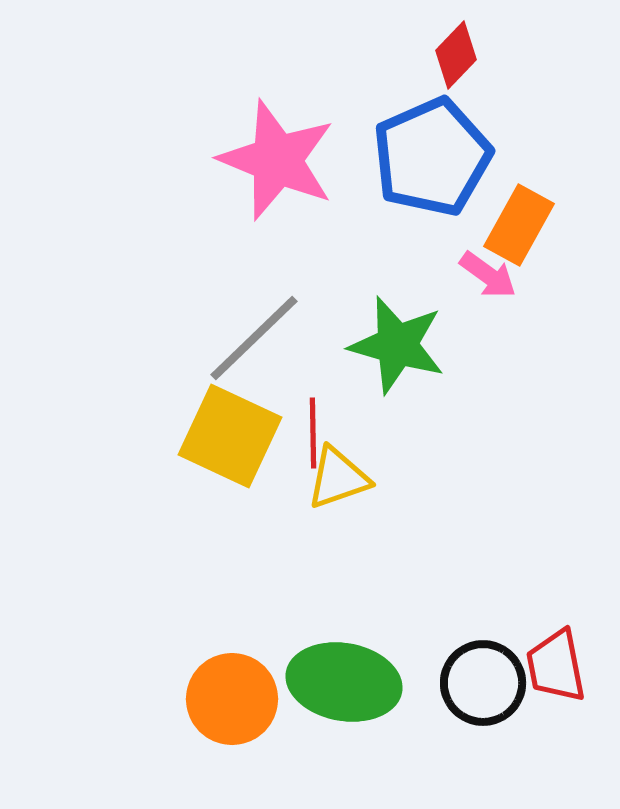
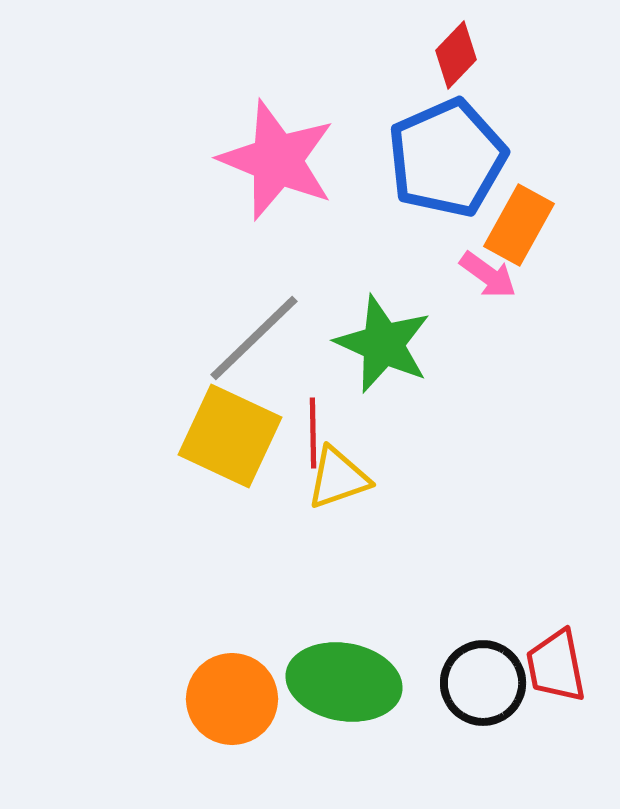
blue pentagon: moved 15 px right, 1 px down
green star: moved 14 px left, 1 px up; rotated 8 degrees clockwise
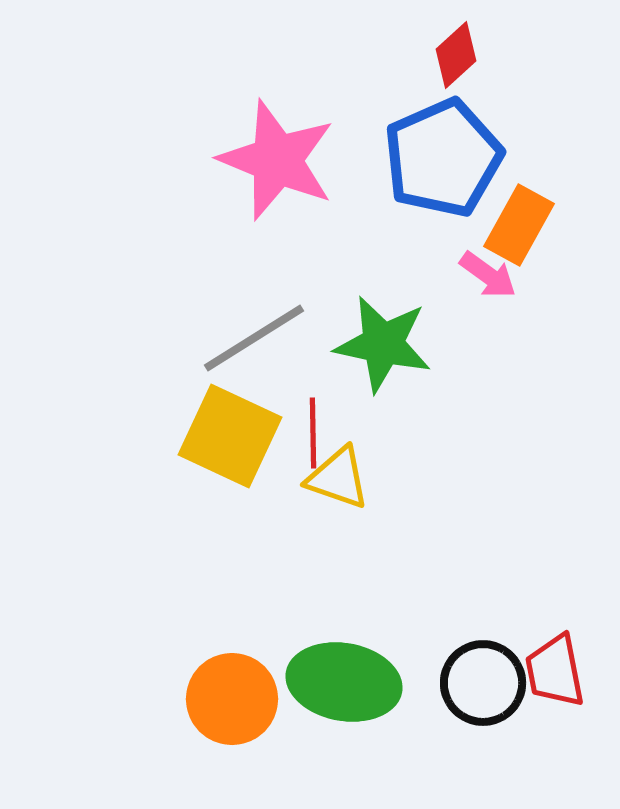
red diamond: rotated 4 degrees clockwise
blue pentagon: moved 4 px left
gray line: rotated 12 degrees clockwise
green star: rotated 12 degrees counterclockwise
yellow triangle: rotated 38 degrees clockwise
red trapezoid: moved 1 px left, 5 px down
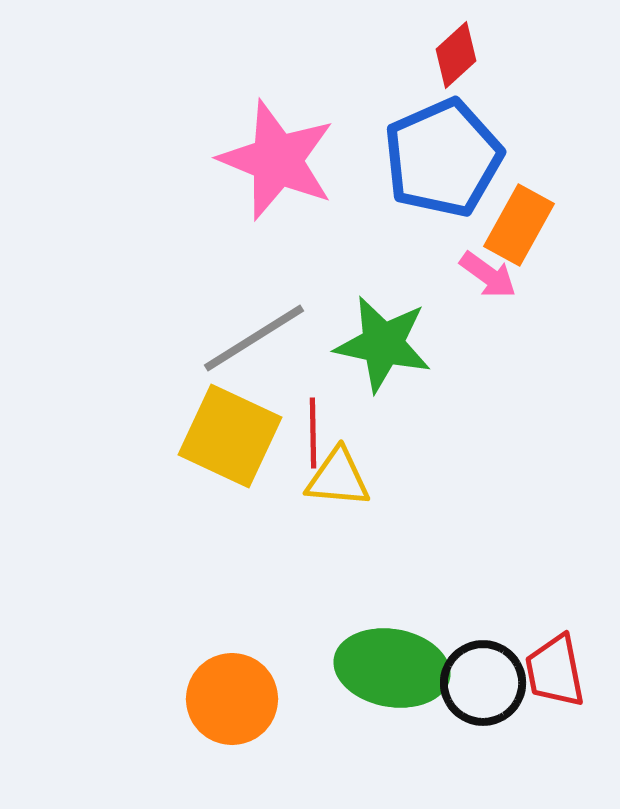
yellow triangle: rotated 14 degrees counterclockwise
green ellipse: moved 48 px right, 14 px up
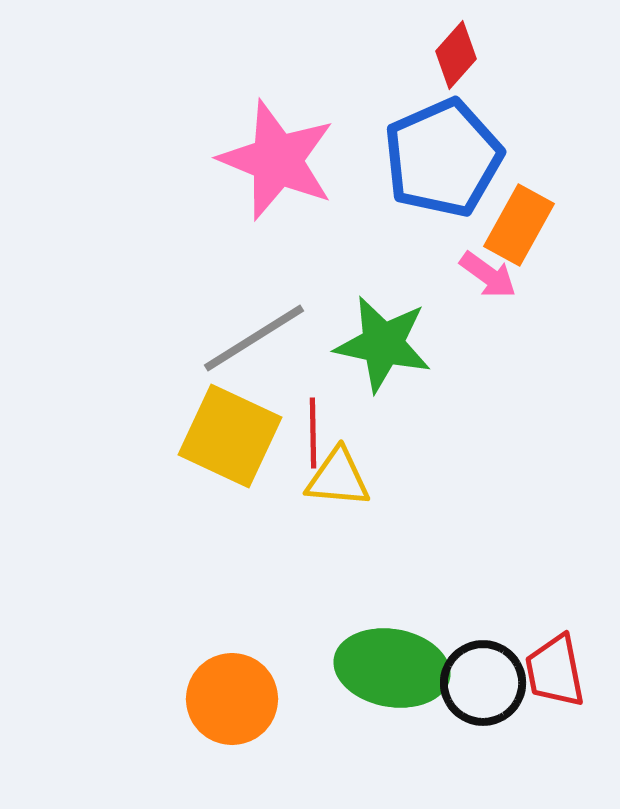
red diamond: rotated 6 degrees counterclockwise
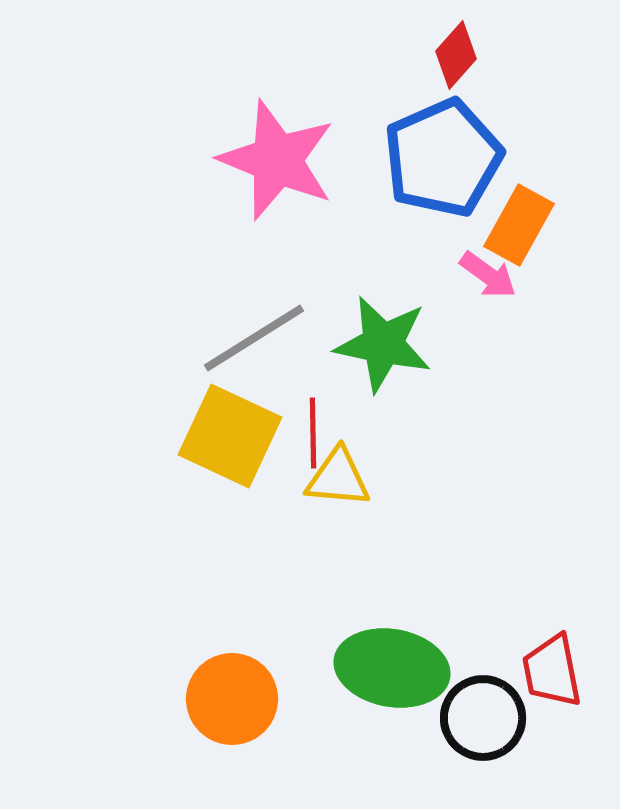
red trapezoid: moved 3 px left
black circle: moved 35 px down
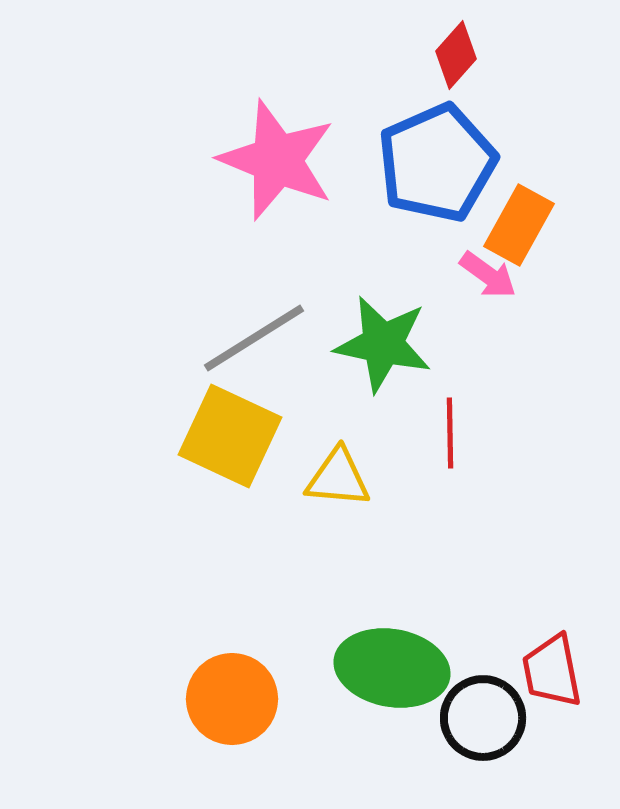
blue pentagon: moved 6 px left, 5 px down
red line: moved 137 px right
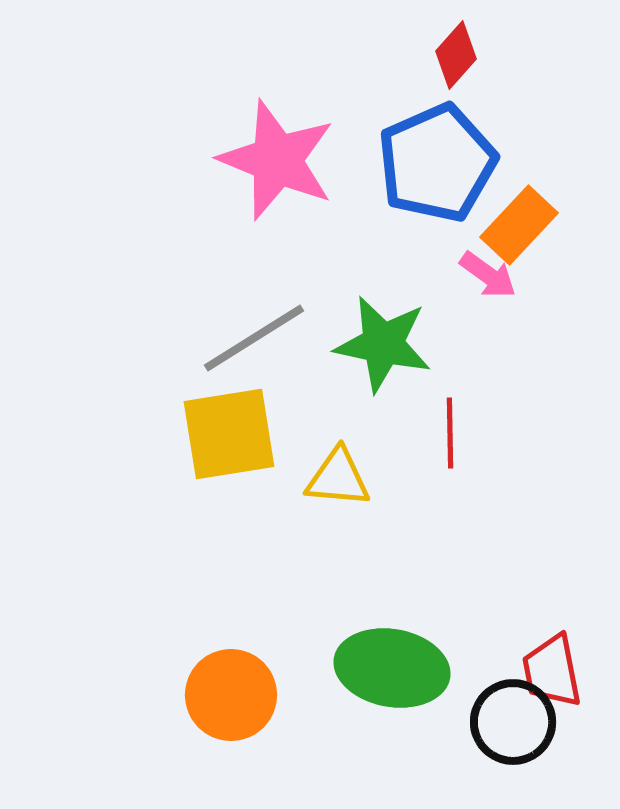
orange rectangle: rotated 14 degrees clockwise
yellow square: moved 1 px left, 2 px up; rotated 34 degrees counterclockwise
orange circle: moved 1 px left, 4 px up
black circle: moved 30 px right, 4 px down
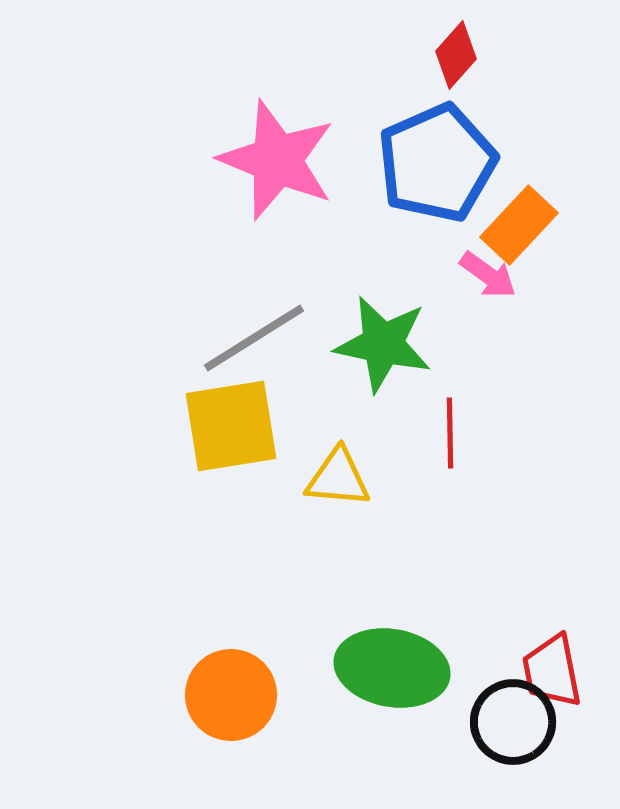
yellow square: moved 2 px right, 8 px up
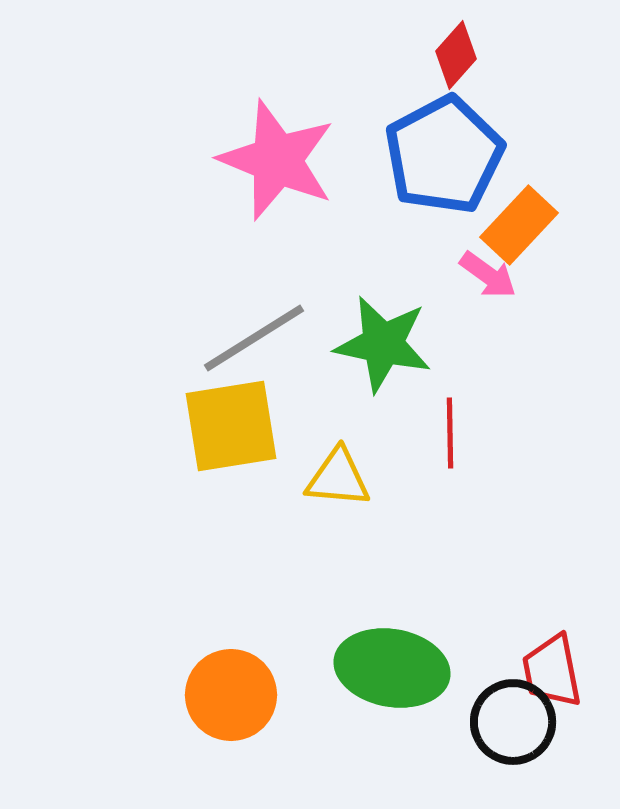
blue pentagon: moved 7 px right, 8 px up; rotated 4 degrees counterclockwise
